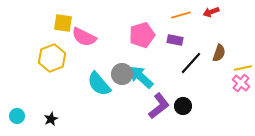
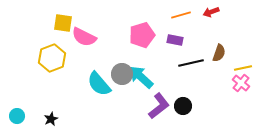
black line: rotated 35 degrees clockwise
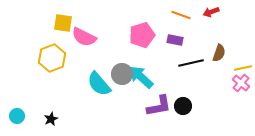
orange line: rotated 36 degrees clockwise
purple L-shape: rotated 28 degrees clockwise
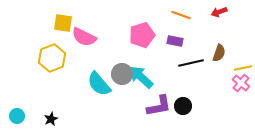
red arrow: moved 8 px right
purple rectangle: moved 1 px down
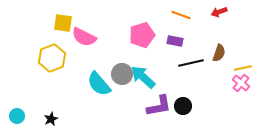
cyan arrow: moved 2 px right
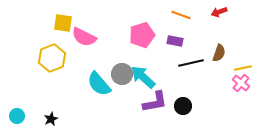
purple L-shape: moved 4 px left, 4 px up
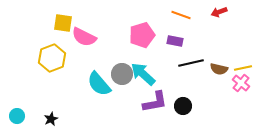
brown semicircle: moved 16 px down; rotated 84 degrees clockwise
cyan arrow: moved 3 px up
